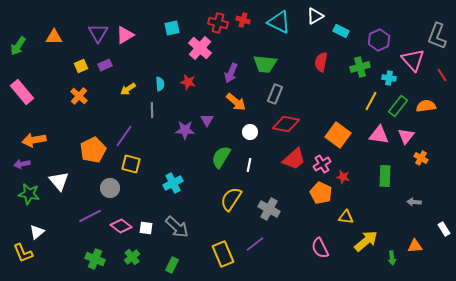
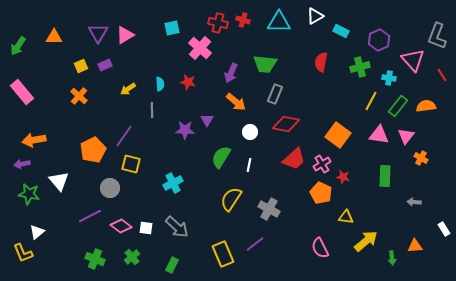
cyan triangle at (279, 22): rotated 25 degrees counterclockwise
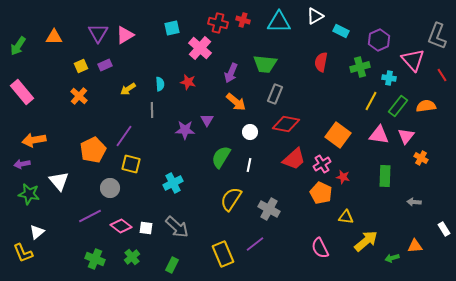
green arrow at (392, 258): rotated 80 degrees clockwise
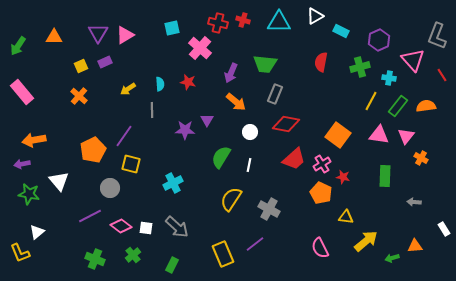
purple rectangle at (105, 65): moved 3 px up
yellow L-shape at (23, 253): moved 3 px left
green cross at (132, 257): moved 1 px right, 2 px up
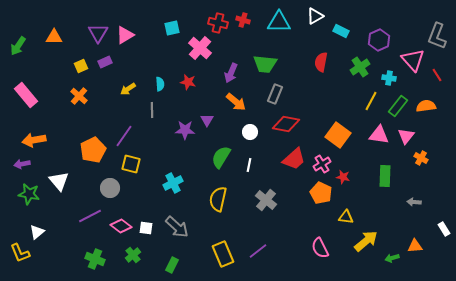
green cross at (360, 67): rotated 18 degrees counterclockwise
red line at (442, 75): moved 5 px left
pink rectangle at (22, 92): moved 4 px right, 3 px down
yellow semicircle at (231, 199): moved 13 px left; rotated 20 degrees counterclockwise
gray cross at (269, 209): moved 3 px left, 9 px up; rotated 10 degrees clockwise
purple line at (255, 244): moved 3 px right, 7 px down
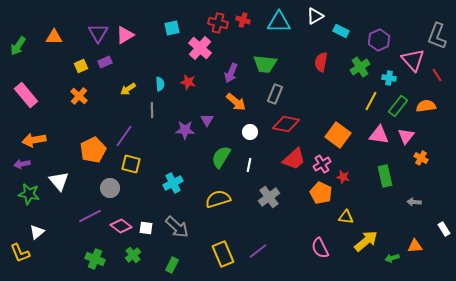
green rectangle at (385, 176): rotated 15 degrees counterclockwise
yellow semicircle at (218, 199): rotated 60 degrees clockwise
gray cross at (266, 200): moved 3 px right, 3 px up; rotated 15 degrees clockwise
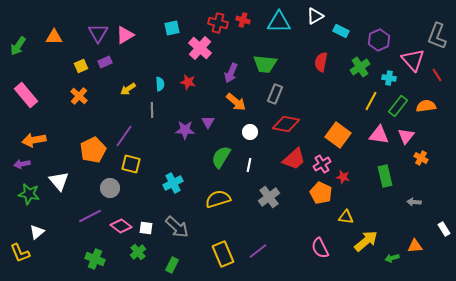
purple triangle at (207, 120): moved 1 px right, 2 px down
green cross at (133, 255): moved 5 px right, 3 px up
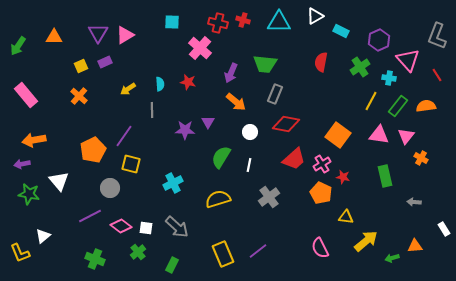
cyan square at (172, 28): moved 6 px up; rotated 14 degrees clockwise
pink triangle at (413, 60): moved 5 px left
white triangle at (37, 232): moved 6 px right, 4 px down
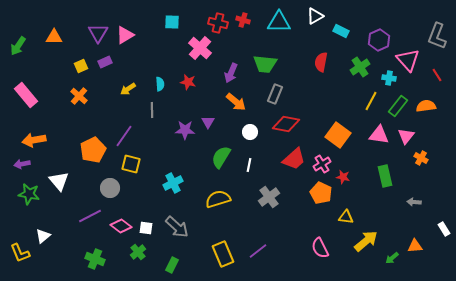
green arrow at (392, 258): rotated 24 degrees counterclockwise
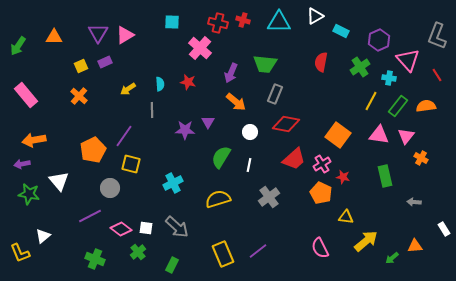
pink diamond at (121, 226): moved 3 px down
